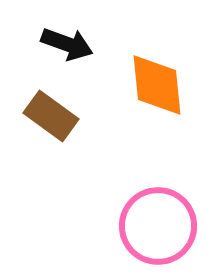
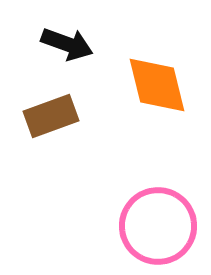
orange diamond: rotated 8 degrees counterclockwise
brown rectangle: rotated 56 degrees counterclockwise
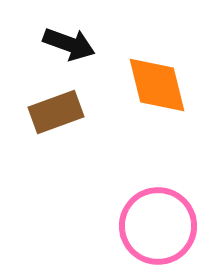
black arrow: moved 2 px right
brown rectangle: moved 5 px right, 4 px up
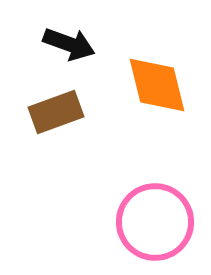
pink circle: moved 3 px left, 4 px up
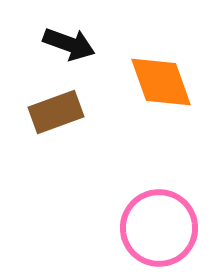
orange diamond: moved 4 px right, 3 px up; rotated 6 degrees counterclockwise
pink circle: moved 4 px right, 6 px down
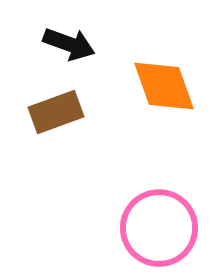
orange diamond: moved 3 px right, 4 px down
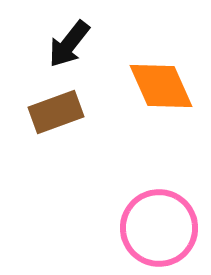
black arrow: rotated 108 degrees clockwise
orange diamond: moved 3 px left; rotated 4 degrees counterclockwise
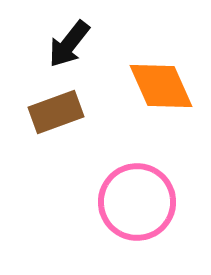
pink circle: moved 22 px left, 26 px up
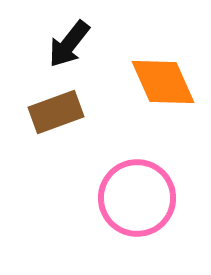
orange diamond: moved 2 px right, 4 px up
pink circle: moved 4 px up
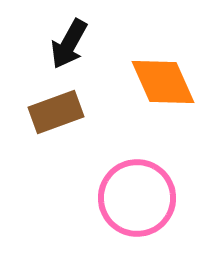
black arrow: rotated 9 degrees counterclockwise
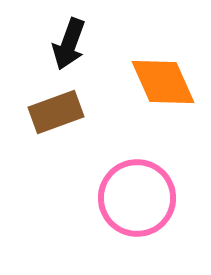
black arrow: rotated 9 degrees counterclockwise
